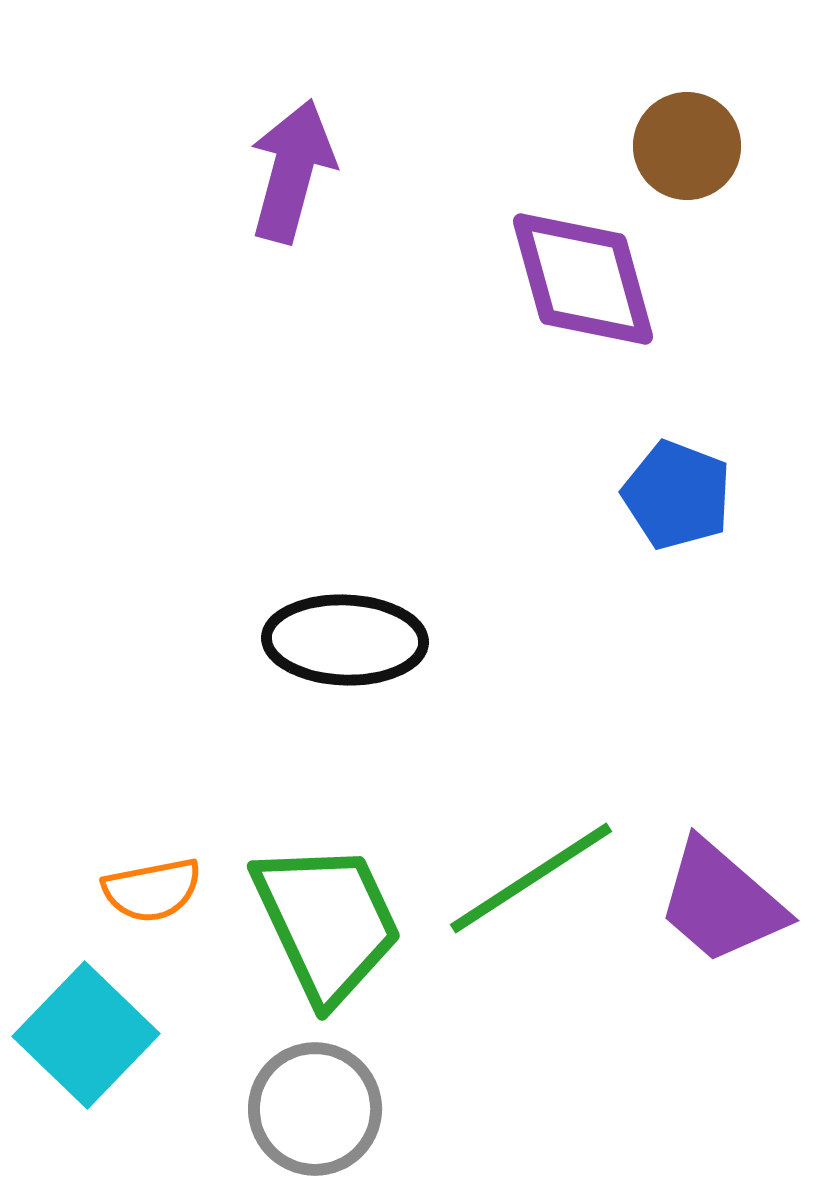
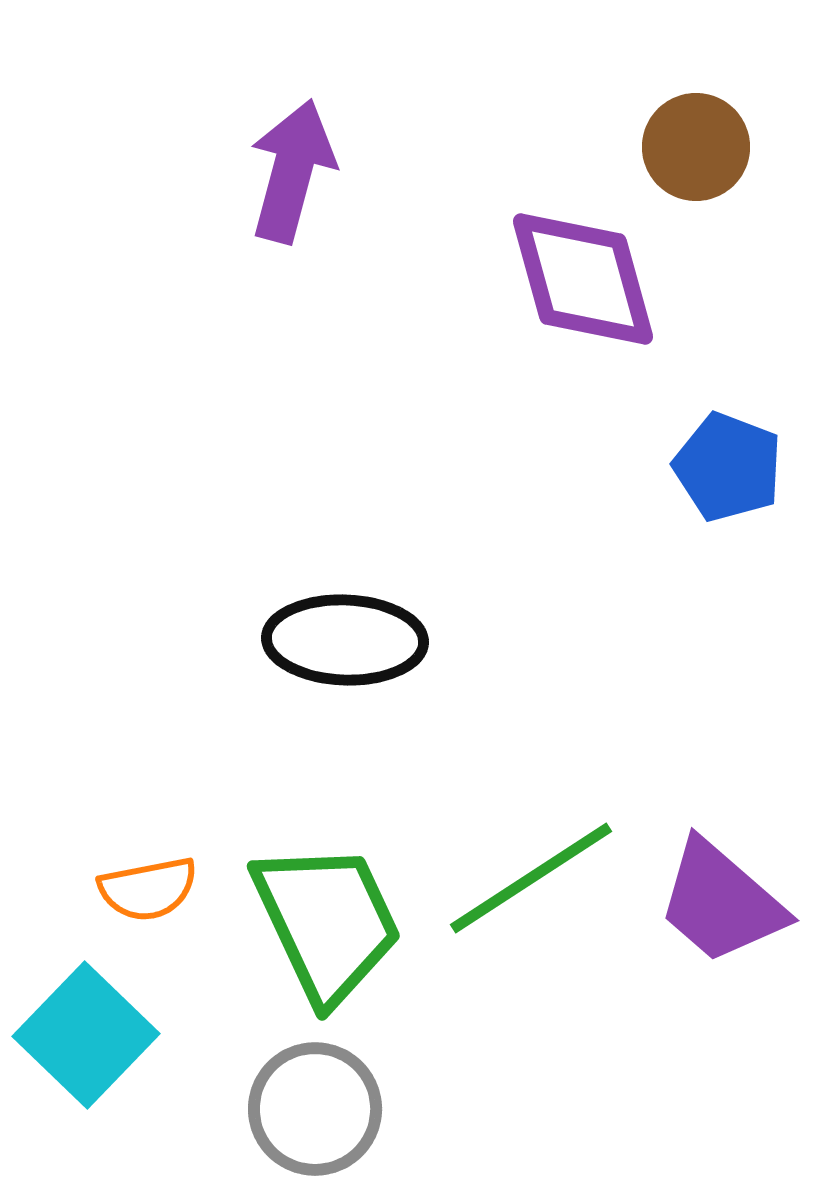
brown circle: moved 9 px right, 1 px down
blue pentagon: moved 51 px right, 28 px up
orange semicircle: moved 4 px left, 1 px up
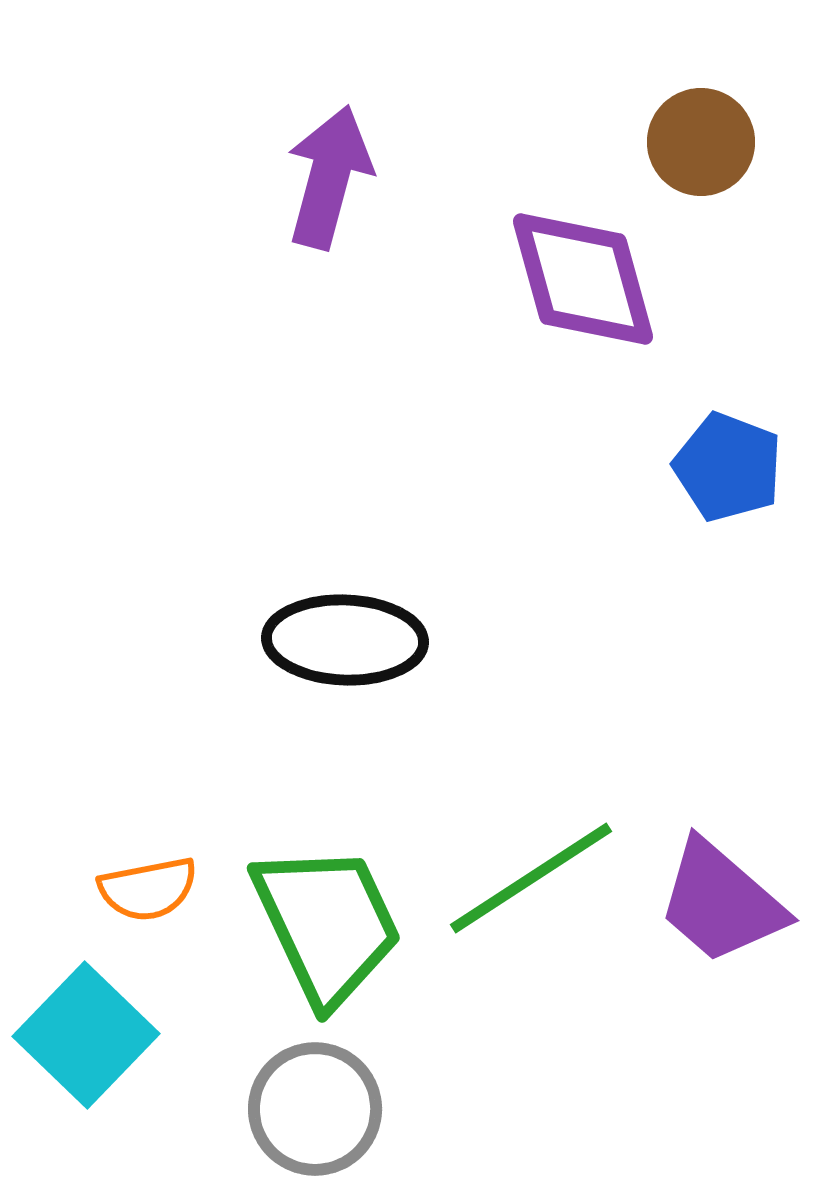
brown circle: moved 5 px right, 5 px up
purple arrow: moved 37 px right, 6 px down
green trapezoid: moved 2 px down
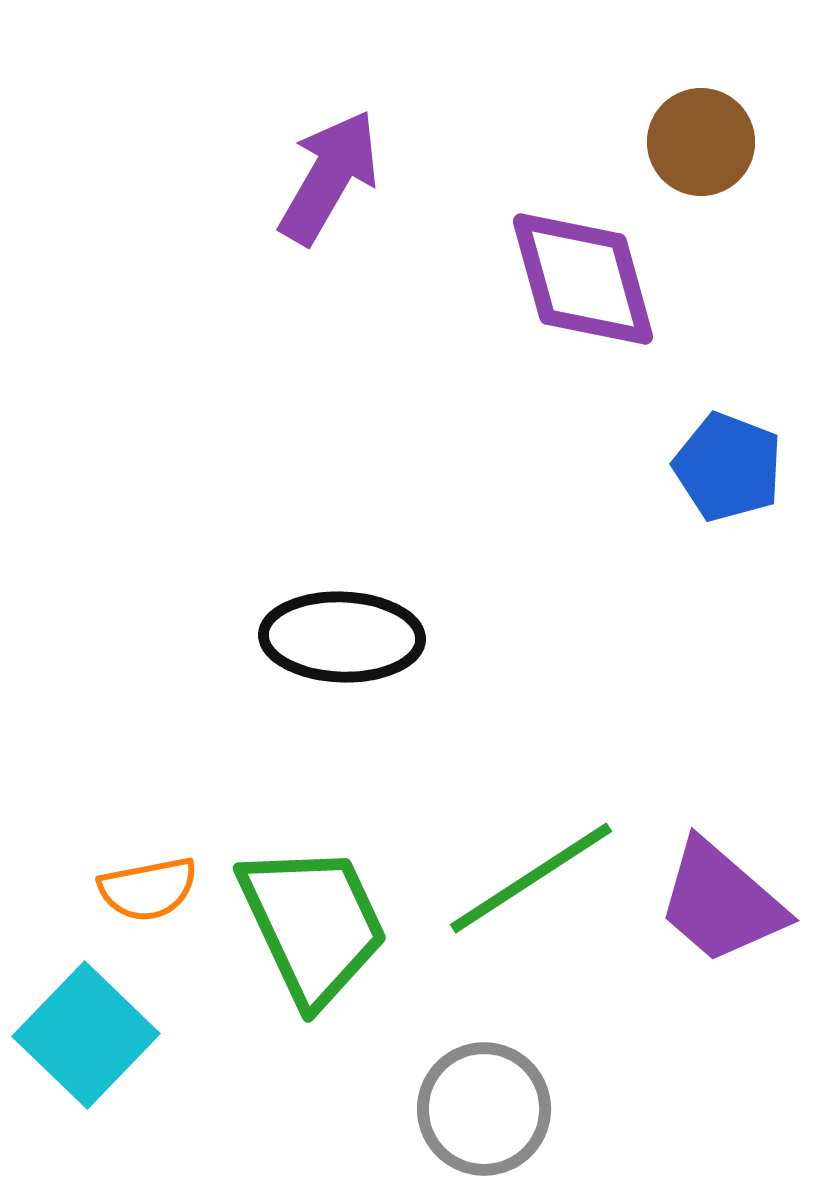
purple arrow: rotated 15 degrees clockwise
black ellipse: moved 3 px left, 3 px up
green trapezoid: moved 14 px left
gray circle: moved 169 px right
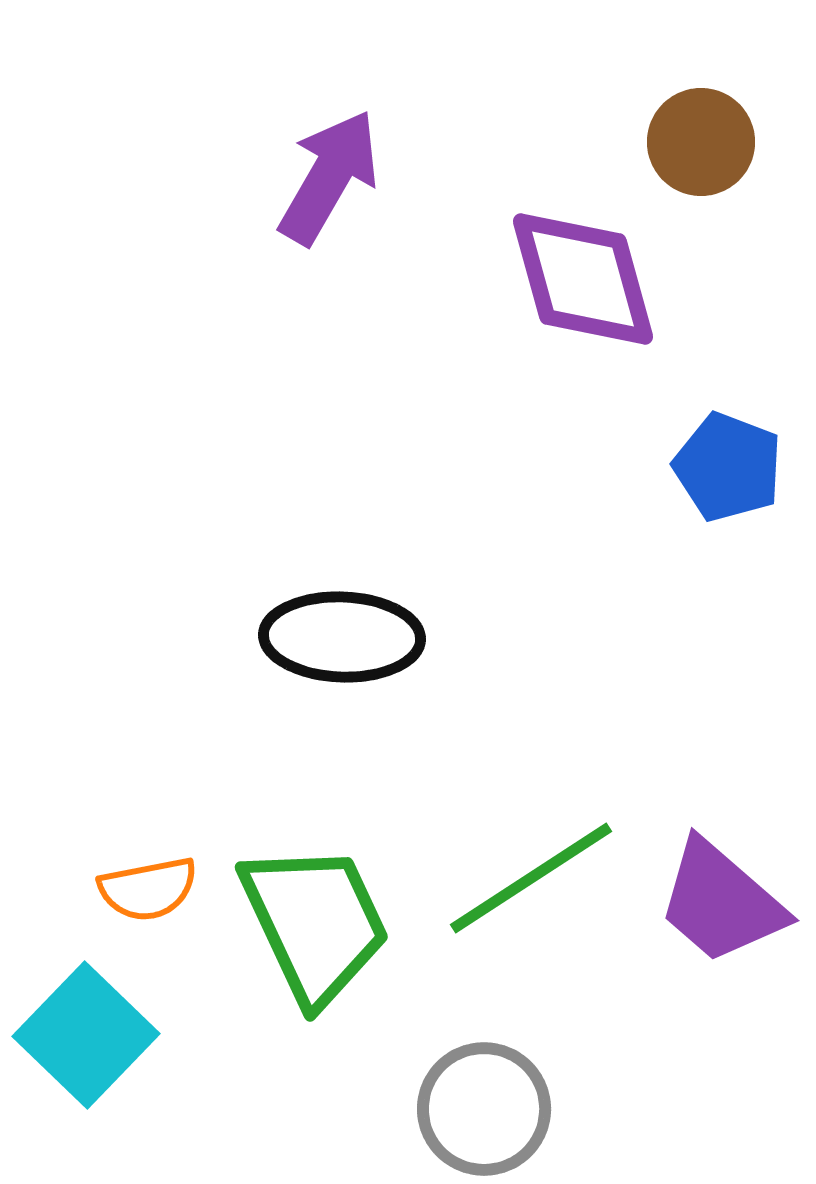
green trapezoid: moved 2 px right, 1 px up
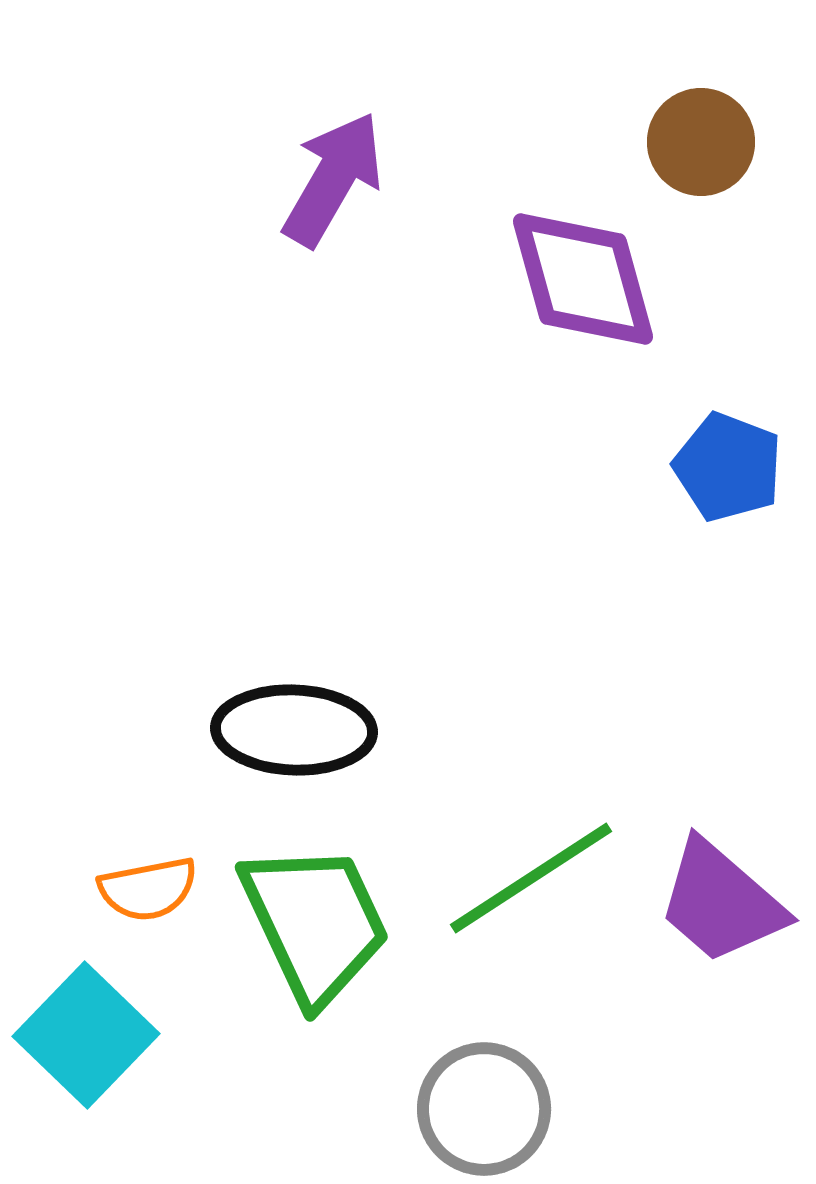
purple arrow: moved 4 px right, 2 px down
black ellipse: moved 48 px left, 93 px down
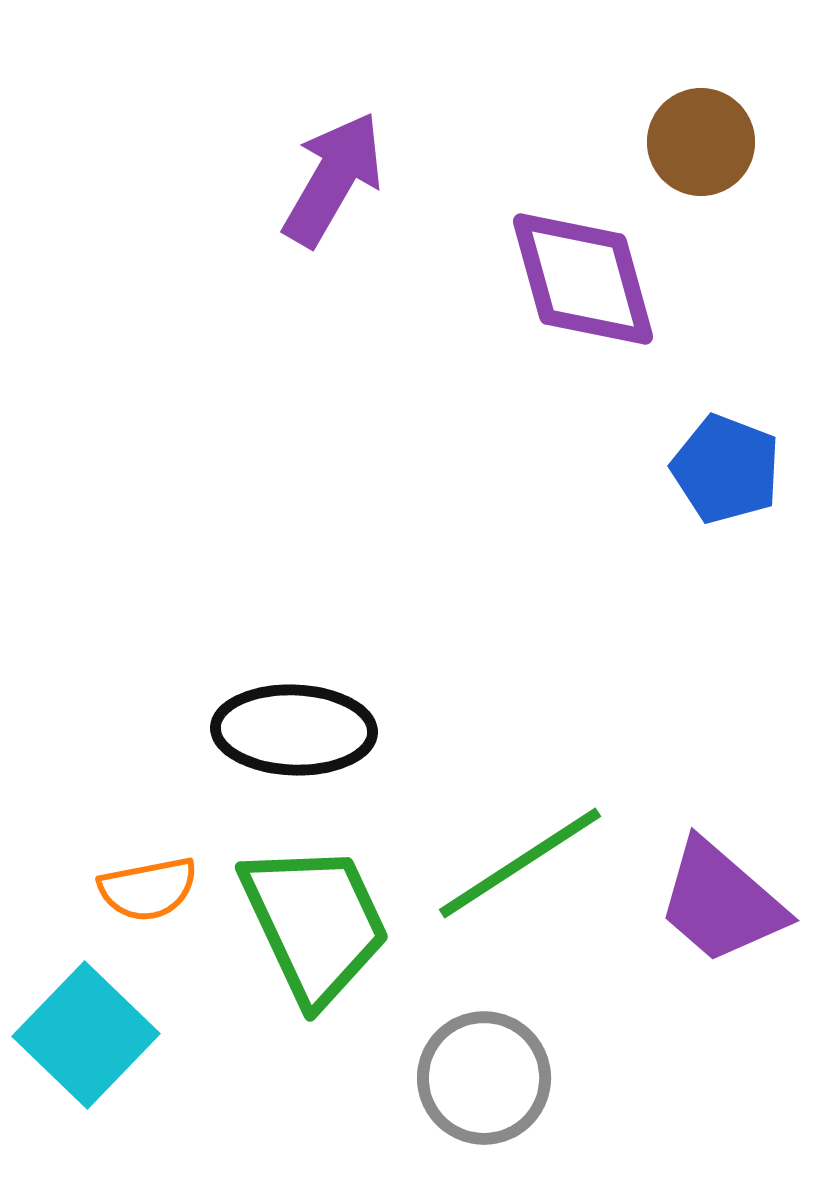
blue pentagon: moved 2 px left, 2 px down
green line: moved 11 px left, 15 px up
gray circle: moved 31 px up
